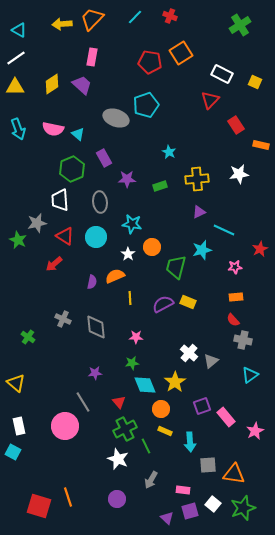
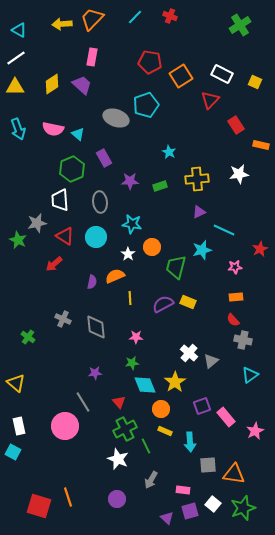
orange square at (181, 53): moved 23 px down
purple star at (127, 179): moved 3 px right, 2 px down
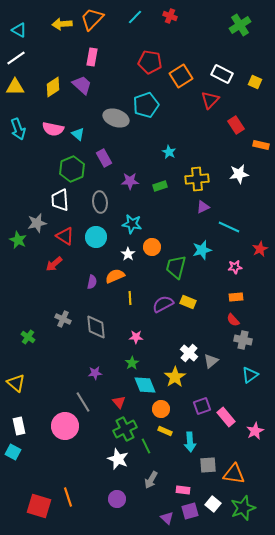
yellow diamond at (52, 84): moved 1 px right, 3 px down
purple triangle at (199, 212): moved 4 px right, 5 px up
cyan line at (224, 230): moved 5 px right, 3 px up
green star at (132, 363): rotated 24 degrees counterclockwise
yellow star at (175, 382): moved 5 px up
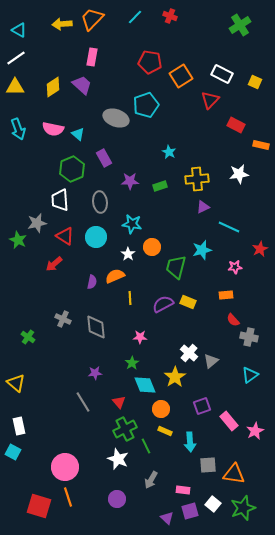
red rectangle at (236, 125): rotated 30 degrees counterclockwise
orange rectangle at (236, 297): moved 10 px left, 2 px up
pink star at (136, 337): moved 4 px right
gray cross at (243, 340): moved 6 px right, 3 px up
pink rectangle at (226, 417): moved 3 px right, 4 px down
pink circle at (65, 426): moved 41 px down
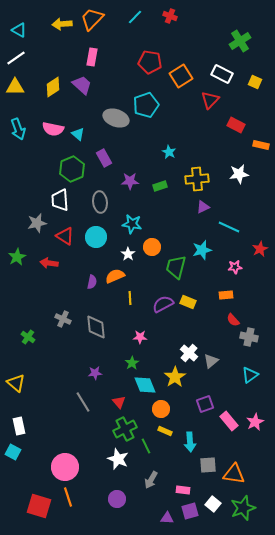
green cross at (240, 25): moved 16 px down
green star at (18, 240): moved 1 px left, 17 px down; rotated 18 degrees clockwise
red arrow at (54, 264): moved 5 px left, 1 px up; rotated 48 degrees clockwise
purple square at (202, 406): moved 3 px right, 2 px up
pink star at (255, 431): moved 9 px up
purple triangle at (167, 518): rotated 40 degrees counterclockwise
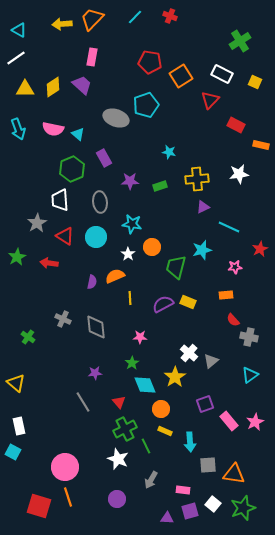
yellow triangle at (15, 87): moved 10 px right, 2 px down
cyan star at (169, 152): rotated 16 degrees counterclockwise
gray star at (37, 223): rotated 18 degrees counterclockwise
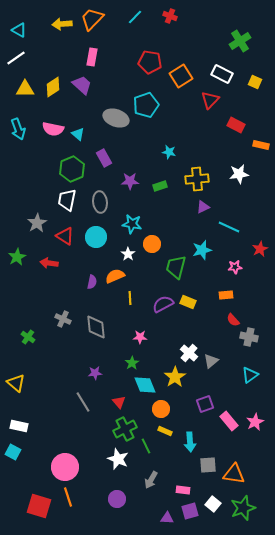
white trapezoid at (60, 200): moved 7 px right; rotated 15 degrees clockwise
orange circle at (152, 247): moved 3 px up
white rectangle at (19, 426): rotated 66 degrees counterclockwise
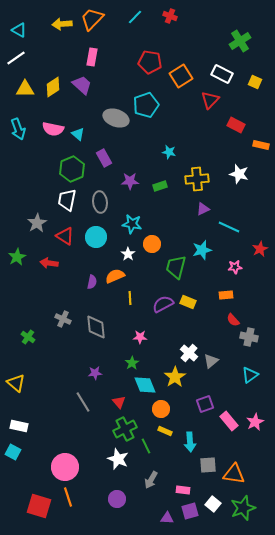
white star at (239, 174): rotated 24 degrees clockwise
purple triangle at (203, 207): moved 2 px down
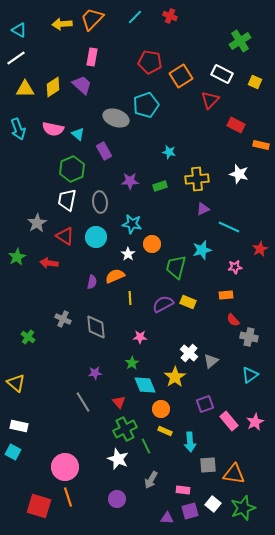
purple rectangle at (104, 158): moved 7 px up
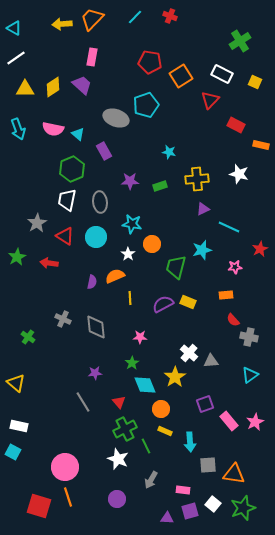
cyan triangle at (19, 30): moved 5 px left, 2 px up
gray triangle at (211, 361): rotated 35 degrees clockwise
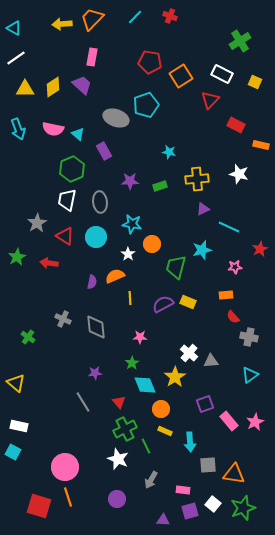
red semicircle at (233, 320): moved 3 px up
purple triangle at (167, 518): moved 4 px left, 2 px down
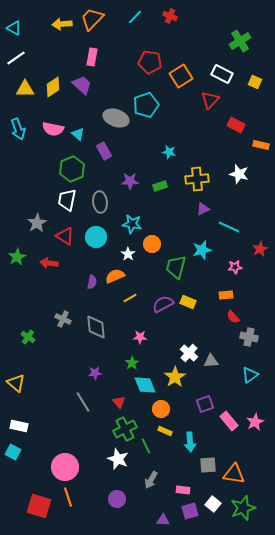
yellow line at (130, 298): rotated 64 degrees clockwise
